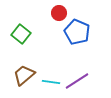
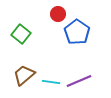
red circle: moved 1 px left, 1 px down
blue pentagon: rotated 10 degrees clockwise
purple line: moved 2 px right; rotated 10 degrees clockwise
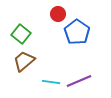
brown trapezoid: moved 14 px up
